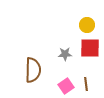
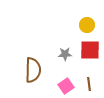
red square: moved 2 px down
brown line: moved 3 px right
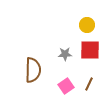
brown line: rotated 32 degrees clockwise
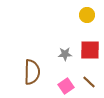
yellow circle: moved 10 px up
brown semicircle: moved 1 px left, 2 px down
brown line: moved 2 px up; rotated 72 degrees counterclockwise
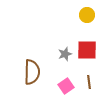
red square: moved 3 px left
gray star: rotated 16 degrees counterclockwise
brown line: rotated 40 degrees clockwise
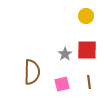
yellow circle: moved 1 px left, 1 px down
gray star: rotated 16 degrees counterclockwise
pink square: moved 4 px left, 2 px up; rotated 21 degrees clockwise
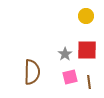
pink square: moved 8 px right, 7 px up
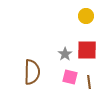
pink square: rotated 28 degrees clockwise
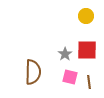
brown semicircle: moved 1 px right
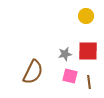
red square: moved 1 px right, 1 px down
gray star: rotated 24 degrees clockwise
brown semicircle: rotated 25 degrees clockwise
pink square: moved 1 px up
